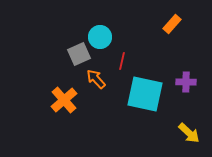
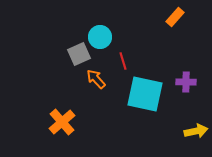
orange rectangle: moved 3 px right, 7 px up
red line: moved 1 px right; rotated 30 degrees counterclockwise
orange cross: moved 2 px left, 22 px down
yellow arrow: moved 7 px right, 2 px up; rotated 55 degrees counterclockwise
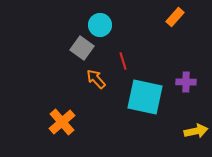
cyan circle: moved 12 px up
gray square: moved 3 px right, 6 px up; rotated 30 degrees counterclockwise
cyan square: moved 3 px down
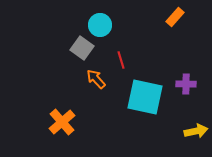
red line: moved 2 px left, 1 px up
purple cross: moved 2 px down
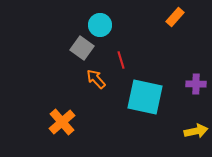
purple cross: moved 10 px right
